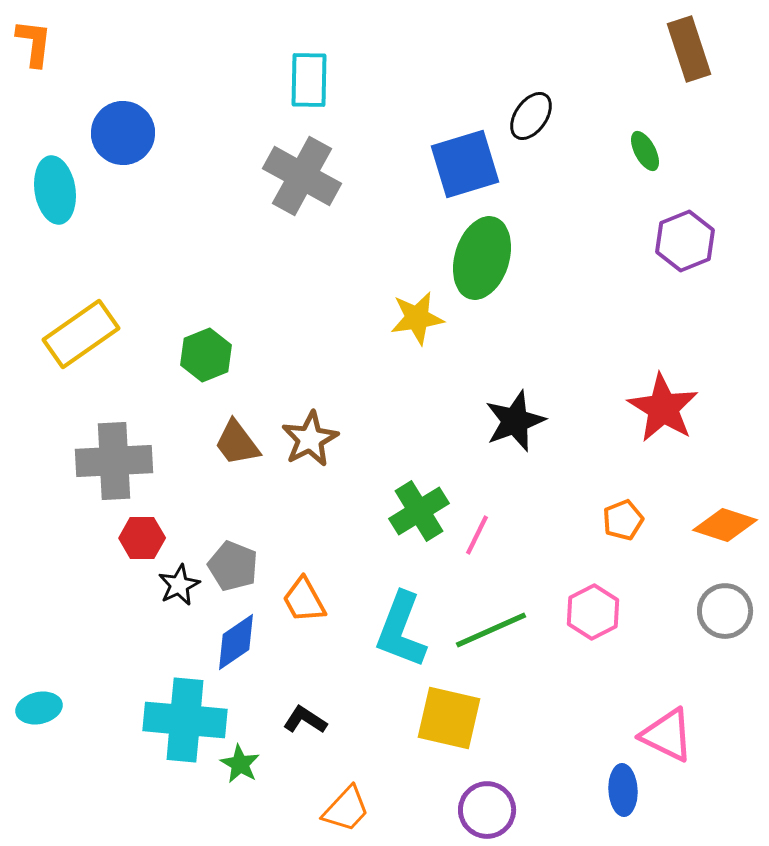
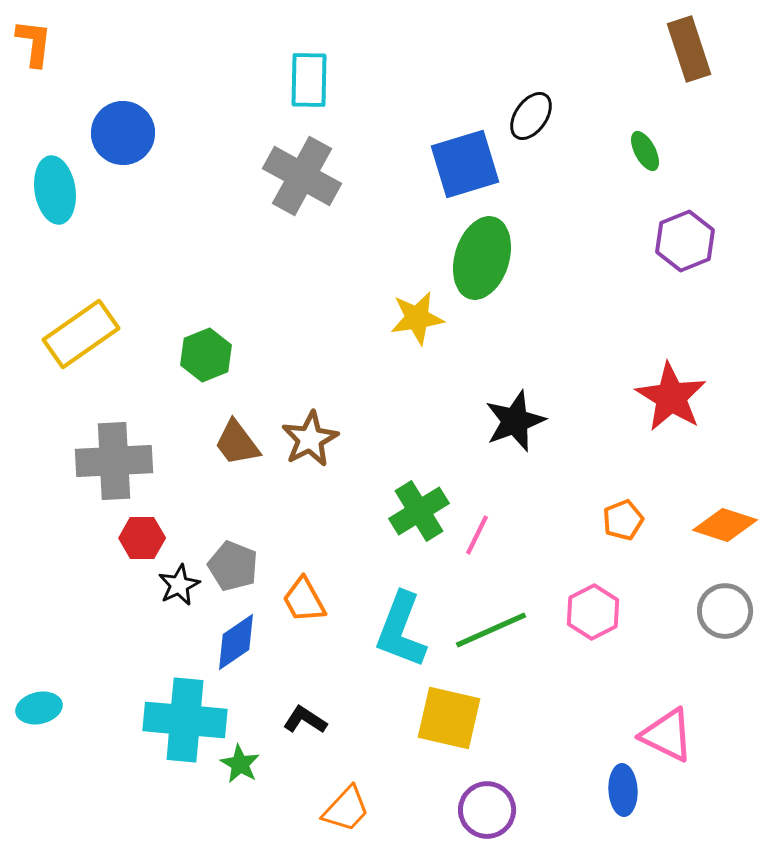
red star at (663, 408): moved 8 px right, 11 px up
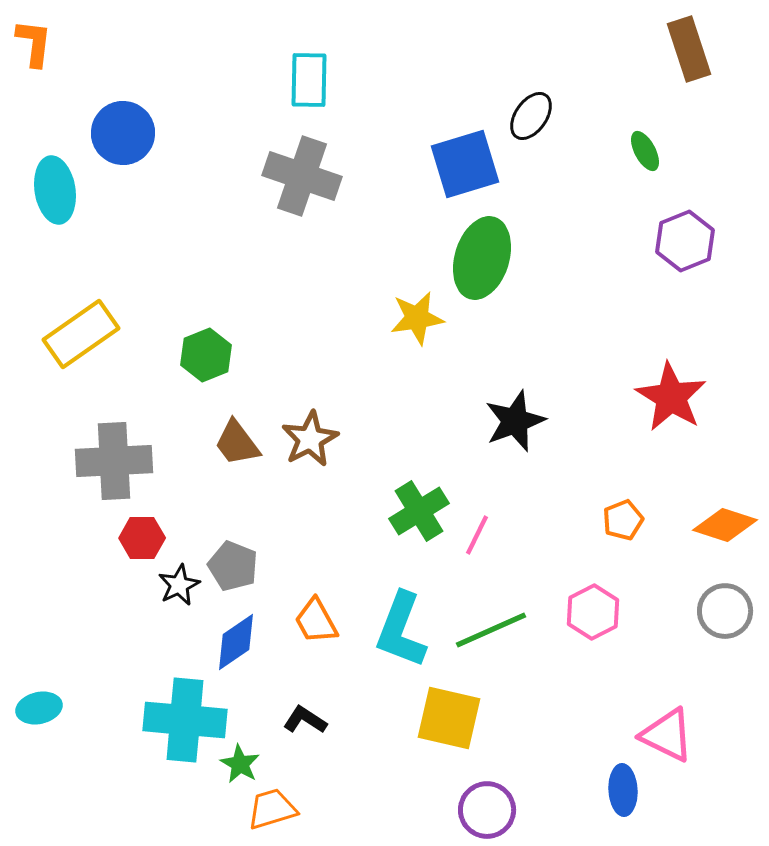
gray cross at (302, 176): rotated 10 degrees counterclockwise
orange trapezoid at (304, 600): moved 12 px right, 21 px down
orange trapezoid at (346, 809): moved 74 px left; rotated 150 degrees counterclockwise
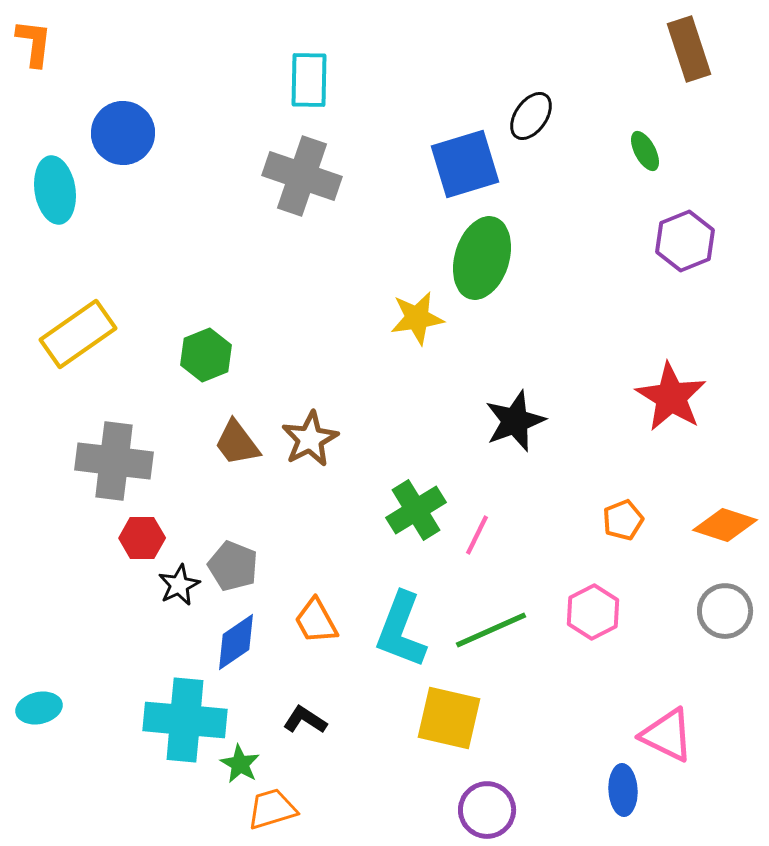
yellow rectangle at (81, 334): moved 3 px left
gray cross at (114, 461): rotated 10 degrees clockwise
green cross at (419, 511): moved 3 px left, 1 px up
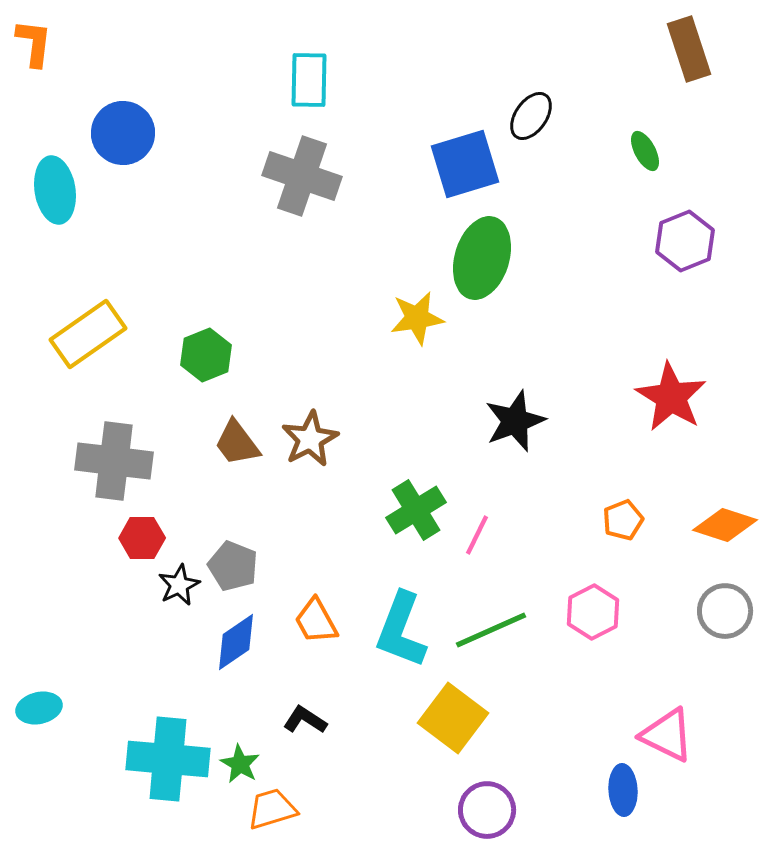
yellow rectangle at (78, 334): moved 10 px right
yellow square at (449, 718): moved 4 px right; rotated 24 degrees clockwise
cyan cross at (185, 720): moved 17 px left, 39 px down
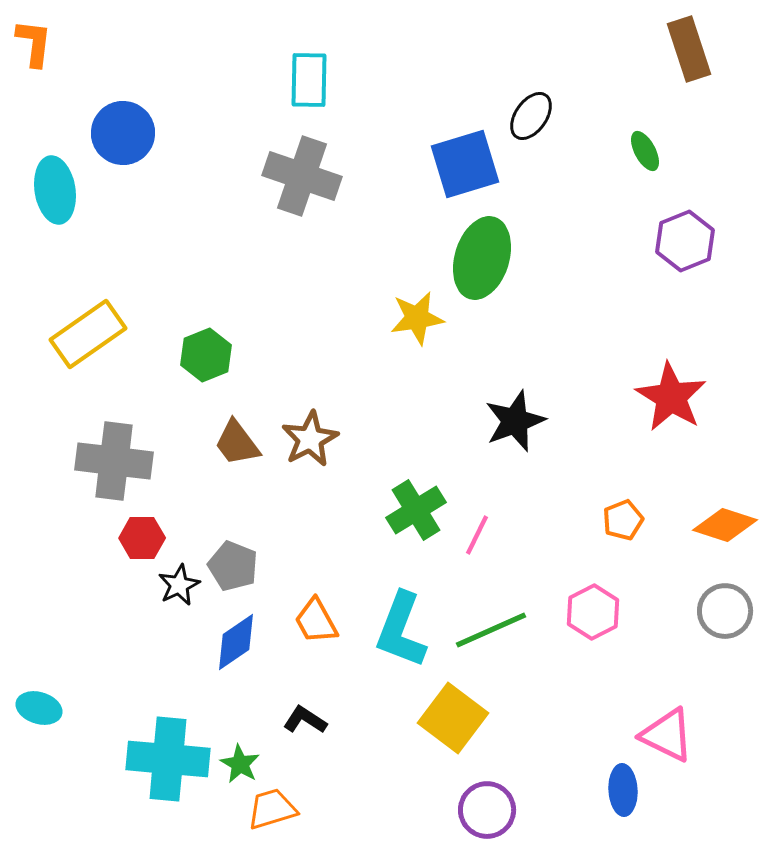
cyan ellipse at (39, 708): rotated 30 degrees clockwise
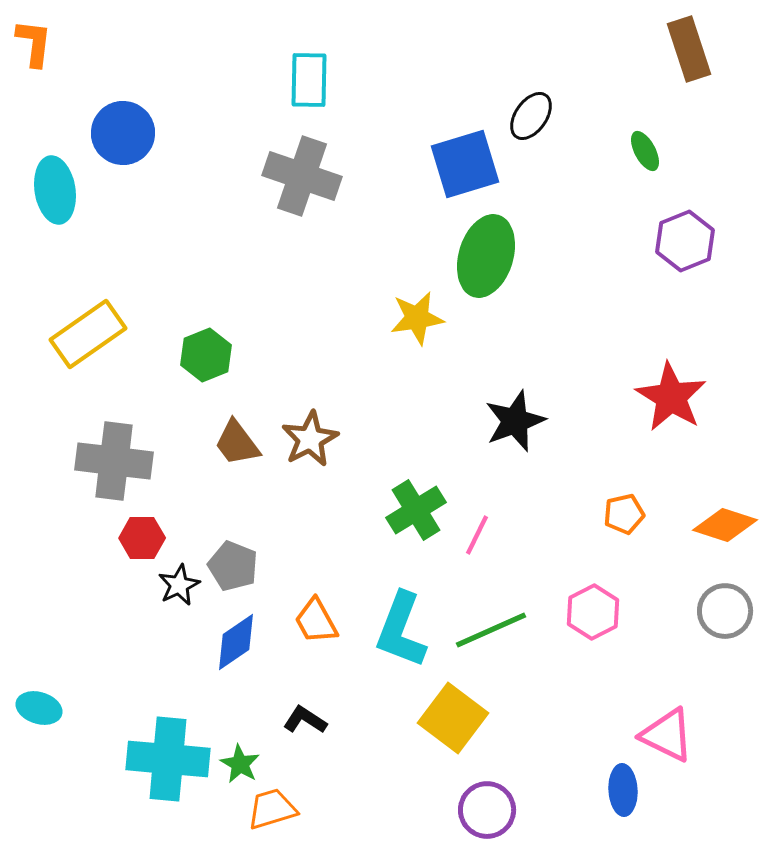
green ellipse at (482, 258): moved 4 px right, 2 px up
orange pentagon at (623, 520): moved 1 px right, 6 px up; rotated 9 degrees clockwise
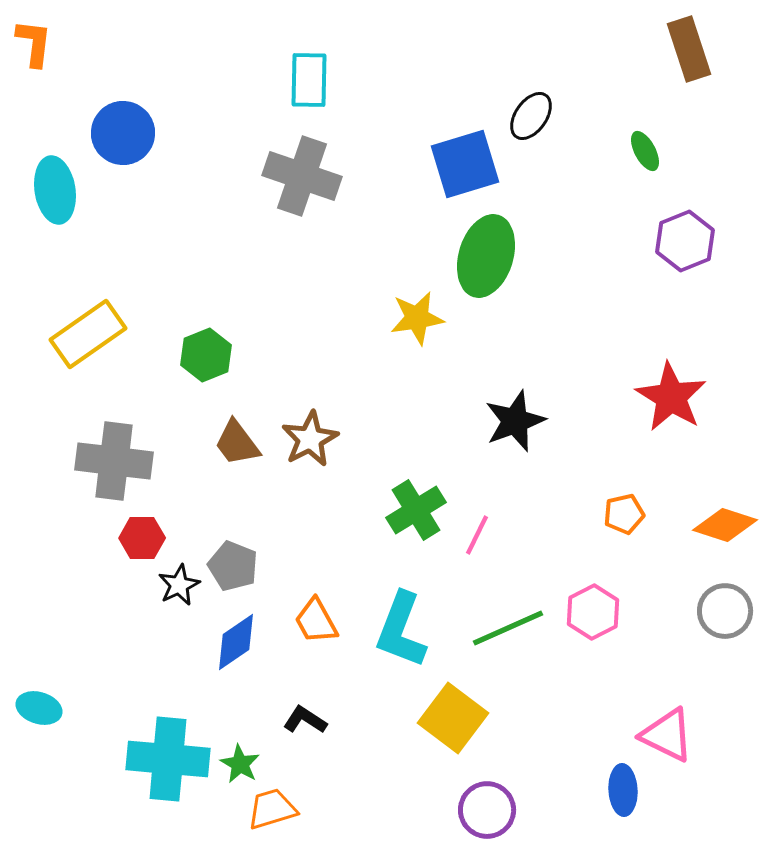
green line at (491, 630): moved 17 px right, 2 px up
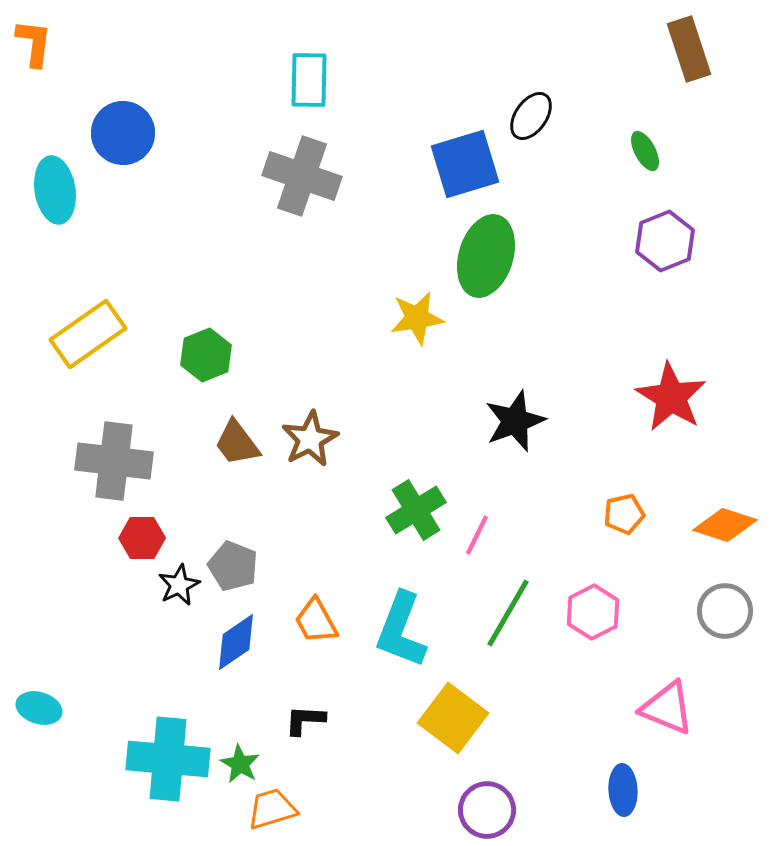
purple hexagon at (685, 241): moved 20 px left
green line at (508, 628): moved 15 px up; rotated 36 degrees counterclockwise
black L-shape at (305, 720): rotated 30 degrees counterclockwise
pink triangle at (667, 735): moved 27 px up; rotated 4 degrees counterclockwise
